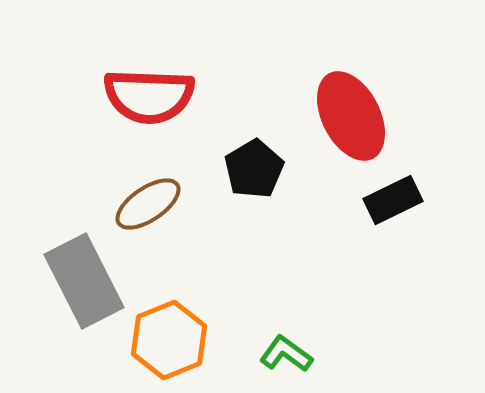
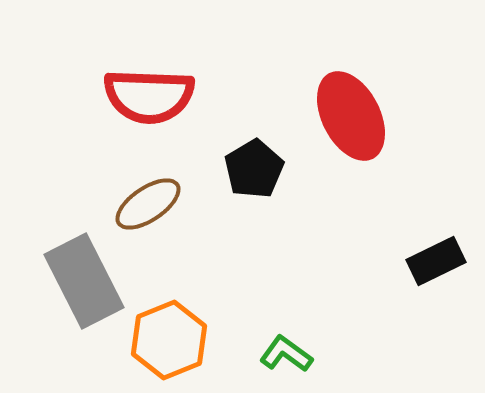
black rectangle: moved 43 px right, 61 px down
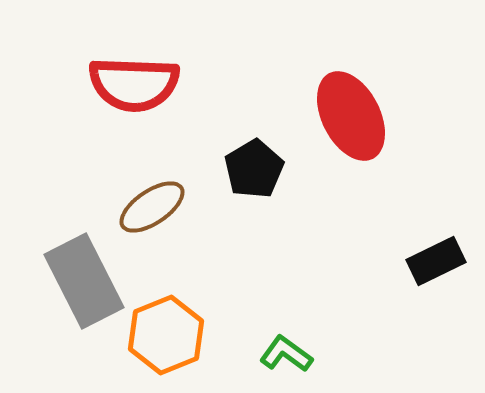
red semicircle: moved 15 px left, 12 px up
brown ellipse: moved 4 px right, 3 px down
orange hexagon: moved 3 px left, 5 px up
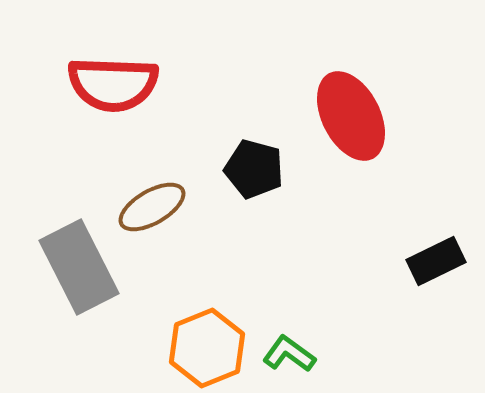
red semicircle: moved 21 px left
black pentagon: rotated 26 degrees counterclockwise
brown ellipse: rotated 4 degrees clockwise
gray rectangle: moved 5 px left, 14 px up
orange hexagon: moved 41 px right, 13 px down
green L-shape: moved 3 px right
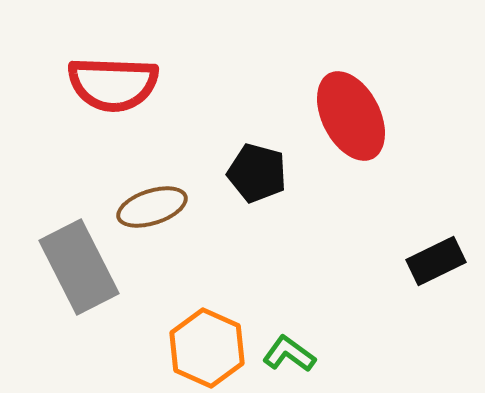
black pentagon: moved 3 px right, 4 px down
brown ellipse: rotated 12 degrees clockwise
orange hexagon: rotated 14 degrees counterclockwise
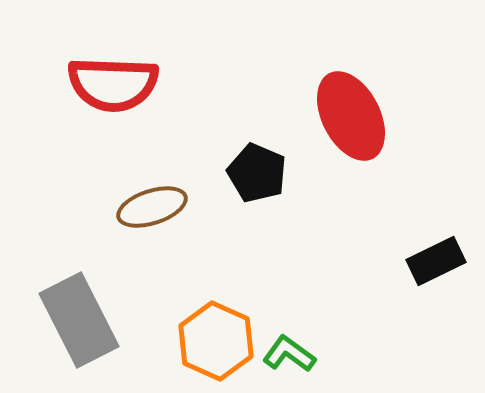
black pentagon: rotated 8 degrees clockwise
gray rectangle: moved 53 px down
orange hexagon: moved 9 px right, 7 px up
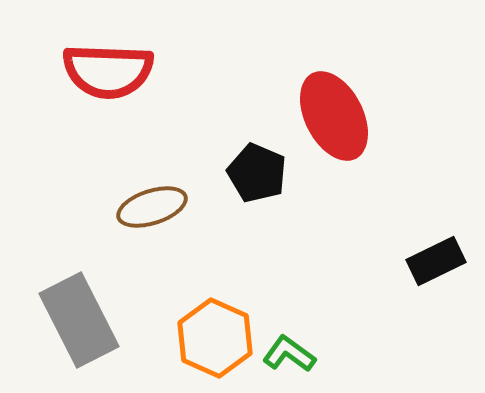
red semicircle: moved 5 px left, 13 px up
red ellipse: moved 17 px left
orange hexagon: moved 1 px left, 3 px up
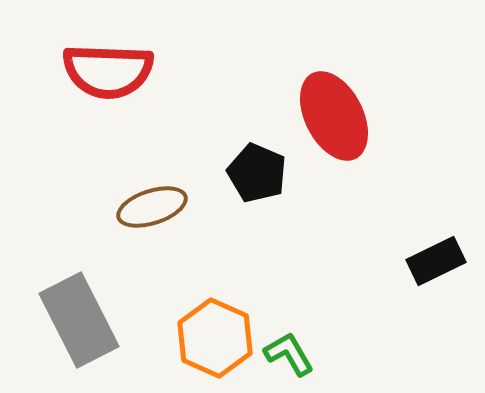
green L-shape: rotated 24 degrees clockwise
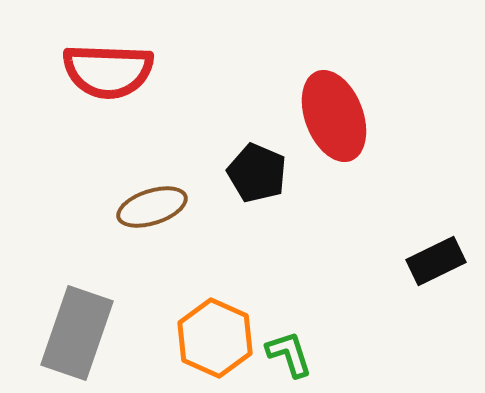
red ellipse: rotated 6 degrees clockwise
gray rectangle: moved 2 px left, 13 px down; rotated 46 degrees clockwise
green L-shape: rotated 12 degrees clockwise
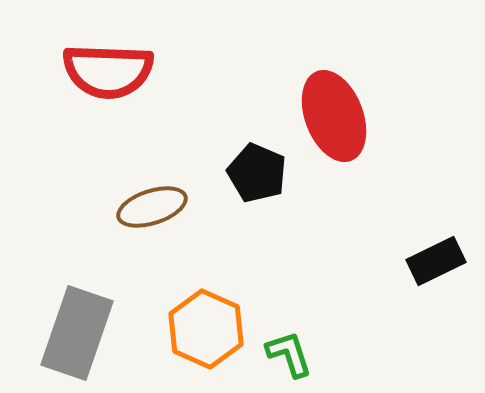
orange hexagon: moved 9 px left, 9 px up
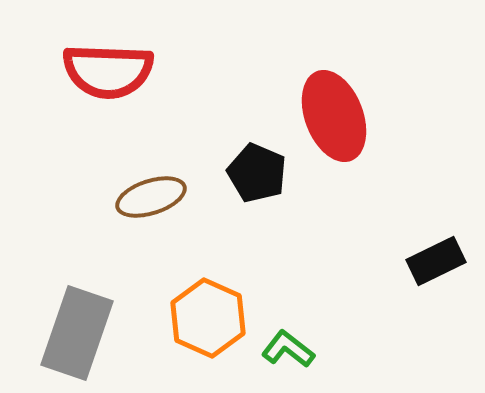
brown ellipse: moved 1 px left, 10 px up
orange hexagon: moved 2 px right, 11 px up
green L-shape: moved 1 px left, 5 px up; rotated 34 degrees counterclockwise
